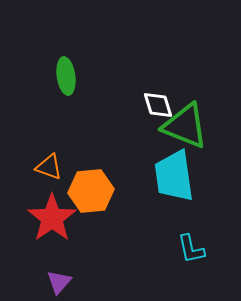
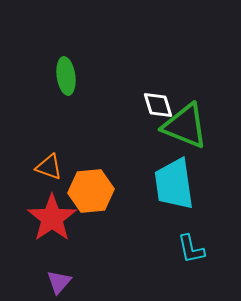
cyan trapezoid: moved 8 px down
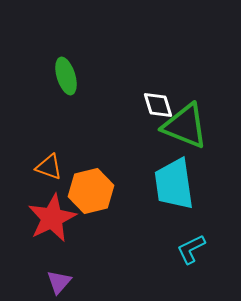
green ellipse: rotated 9 degrees counterclockwise
orange hexagon: rotated 9 degrees counterclockwise
red star: rotated 9 degrees clockwise
cyan L-shape: rotated 76 degrees clockwise
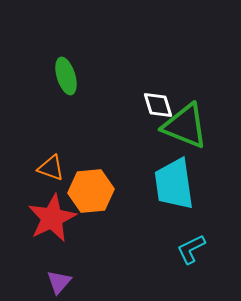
orange triangle: moved 2 px right, 1 px down
orange hexagon: rotated 9 degrees clockwise
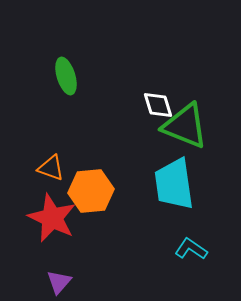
red star: rotated 21 degrees counterclockwise
cyan L-shape: rotated 60 degrees clockwise
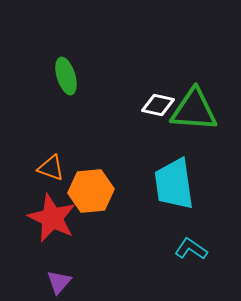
white diamond: rotated 60 degrees counterclockwise
green triangle: moved 9 px right, 16 px up; rotated 18 degrees counterclockwise
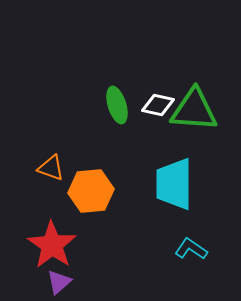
green ellipse: moved 51 px right, 29 px down
cyan trapezoid: rotated 8 degrees clockwise
red star: moved 27 px down; rotated 9 degrees clockwise
purple triangle: rotated 8 degrees clockwise
